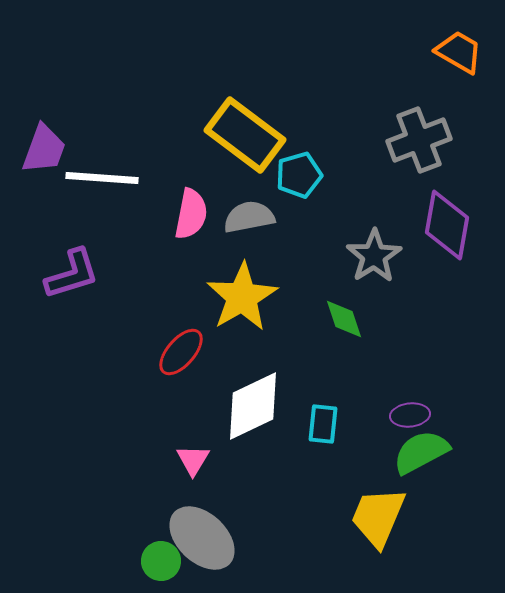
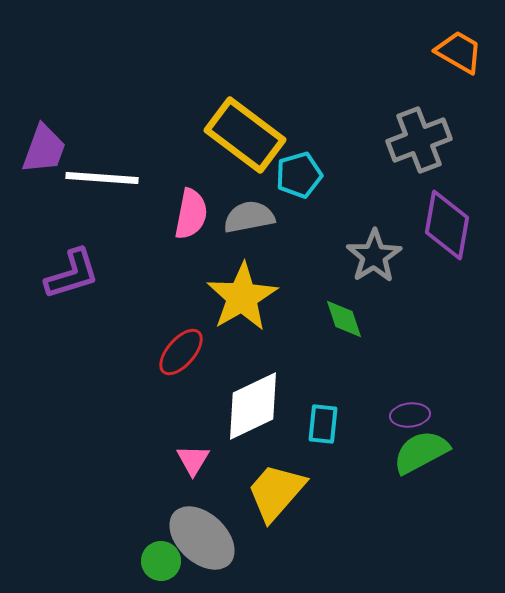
yellow trapezoid: moved 102 px left, 25 px up; rotated 18 degrees clockwise
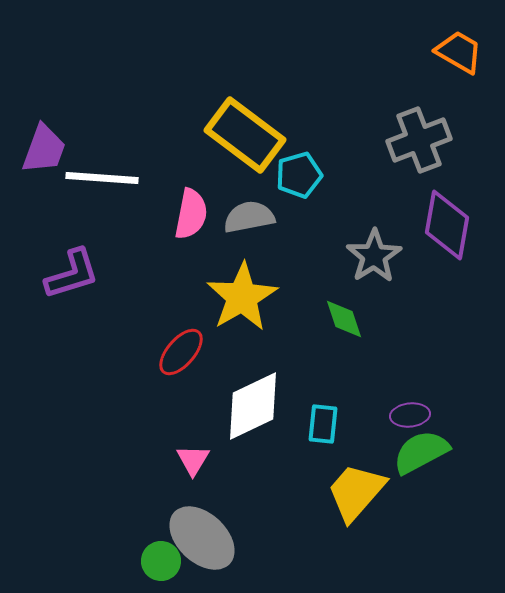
yellow trapezoid: moved 80 px right
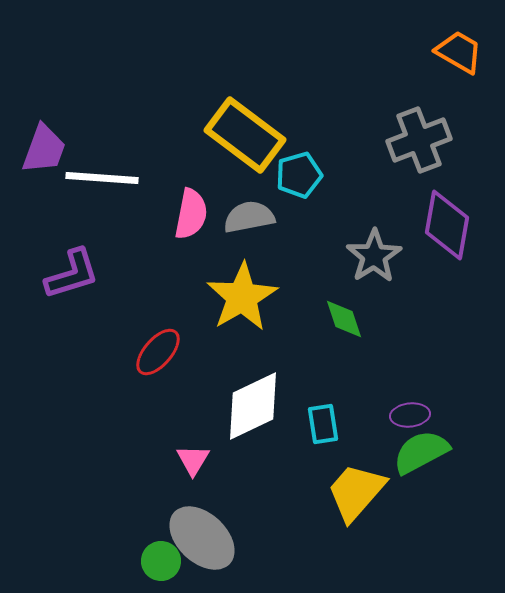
red ellipse: moved 23 px left
cyan rectangle: rotated 15 degrees counterclockwise
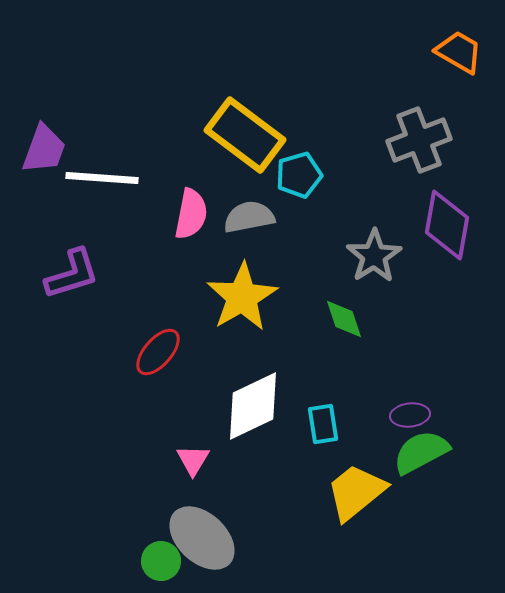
yellow trapezoid: rotated 10 degrees clockwise
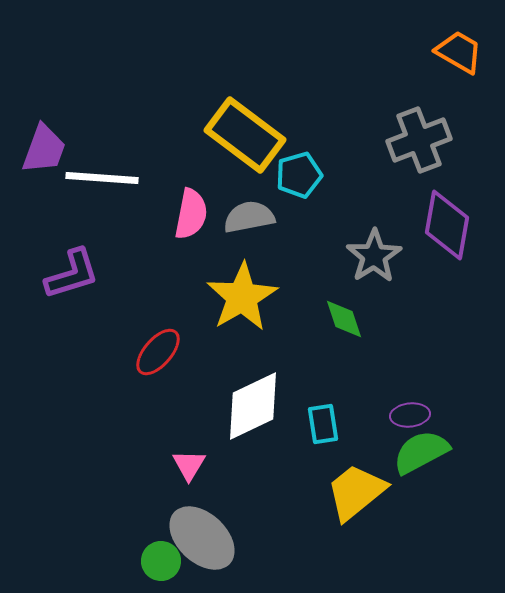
pink triangle: moved 4 px left, 5 px down
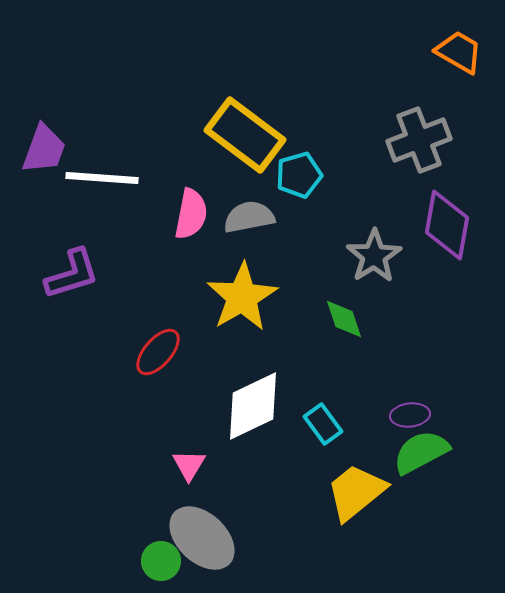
cyan rectangle: rotated 27 degrees counterclockwise
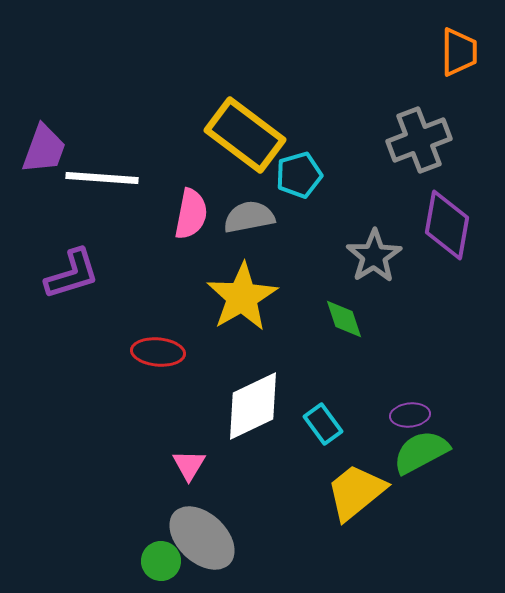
orange trapezoid: rotated 60 degrees clockwise
red ellipse: rotated 54 degrees clockwise
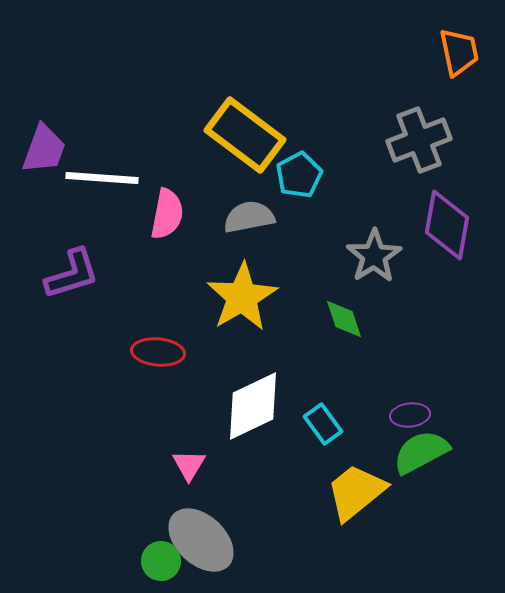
orange trapezoid: rotated 12 degrees counterclockwise
cyan pentagon: rotated 12 degrees counterclockwise
pink semicircle: moved 24 px left
gray ellipse: moved 1 px left, 2 px down
